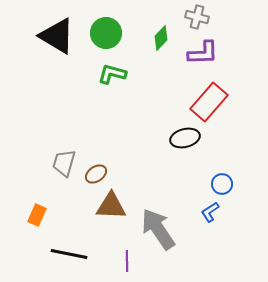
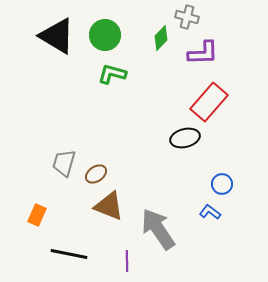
gray cross: moved 10 px left
green circle: moved 1 px left, 2 px down
brown triangle: moved 2 px left; rotated 20 degrees clockwise
blue L-shape: rotated 70 degrees clockwise
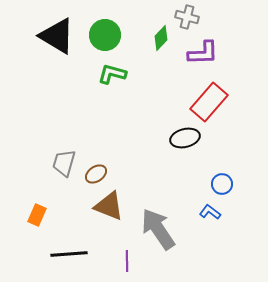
black line: rotated 15 degrees counterclockwise
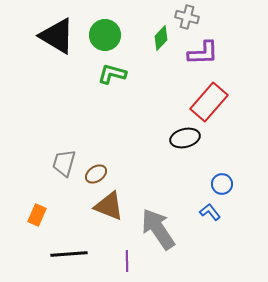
blue L-shape: rotated 15 degrees clockwise
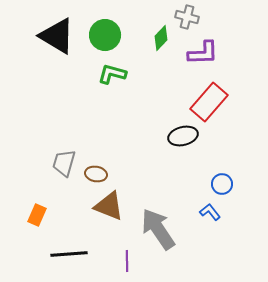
black ellipse: moved 2 px left, 2 px up
brown ellipse: rotated 45 degrees clockwise
